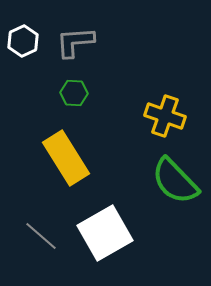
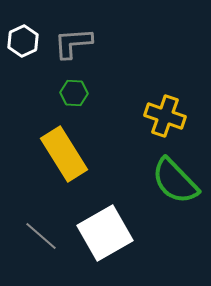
gray L-shape: moved 2 px left, 1 px down
yellow rectangle: moved 2 px left, 4 px up
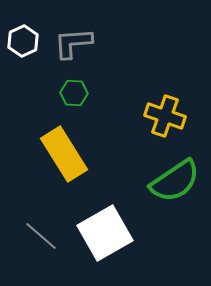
green semicircle: rotated 80 degrees counterclockwise
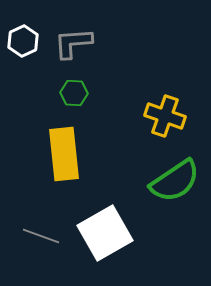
yellow rectangle: rotated 26 degrees clockwise
gray line: rotated 21 degrees counterclockwise
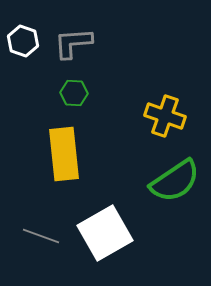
white hexagon: rotated 16 degrees counterclockwise
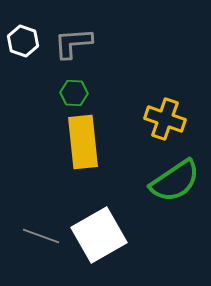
yellow cross: moved 3 px down
yellow rectangle: moved 19 px right, 12 px up
white square: moved 6 px left, 2 px down
